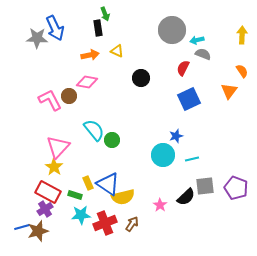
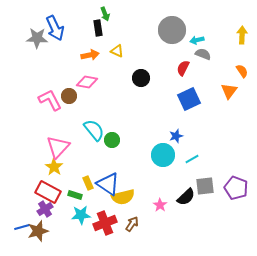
cyan line: rotated 16 degrees counterclockwise
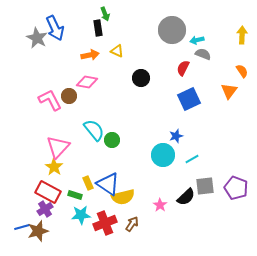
gray star: rotated 25 degrees clockwise
